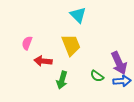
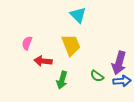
purple arrow: rotated 40 degrees clockwise
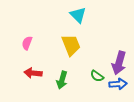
red arrow: moved 10 px left, 12 px down
blue arrow: moved 4 px left, 3 px down
